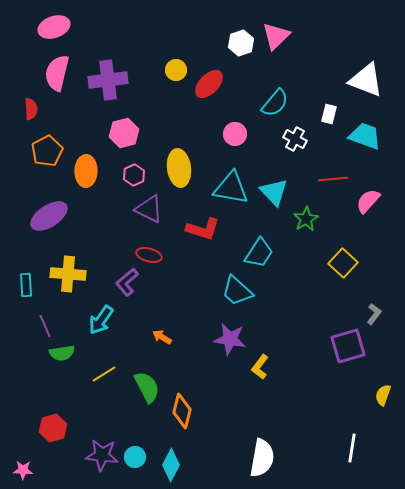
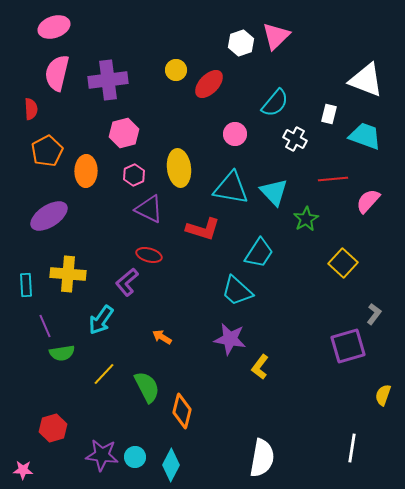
yellow line at (104, 374): rotated 15 degrees counterclockwise
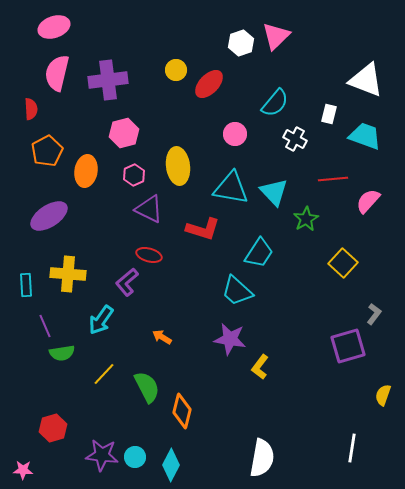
yellow ellipse at (179, 168): moved 1 px left, 2 px up
orange ellipse at (86, 171): rotated 8 degrees clockwise
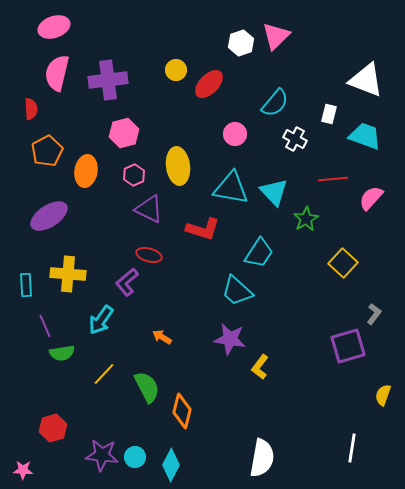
pink semicircle at (368, 201): moved 3 px right, 3 px up
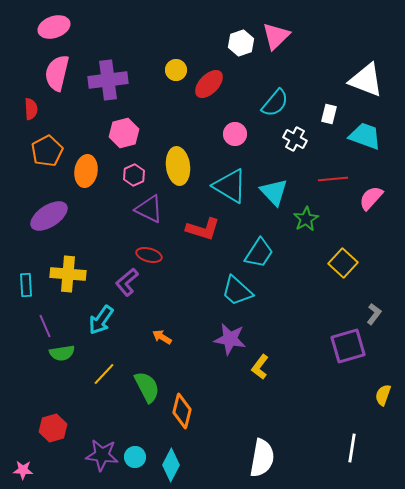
cyan triangle at (231, 188): moved 1 px left, 2 px up; rotated 21 degrees clockwise
